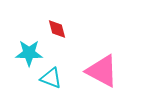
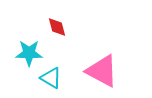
red diamond: moved 2 px up
cyan triangle: rotated 10 degrees clockwise
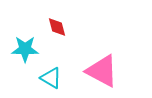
cyan star: moved 4 px left, 4 px up
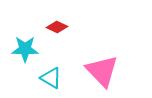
red diamond: rotated 50 degrees counterclockwise
pink triangle: rotated 18 degrees clockwise
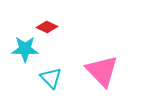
red diamond: moved 10 px left
cyan triangle: rotated 15 degrees clockwise
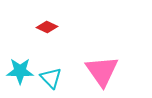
cyan star: moved 5 px left, 22 px down
pink triangle: rotated 9 degrees clockwise
